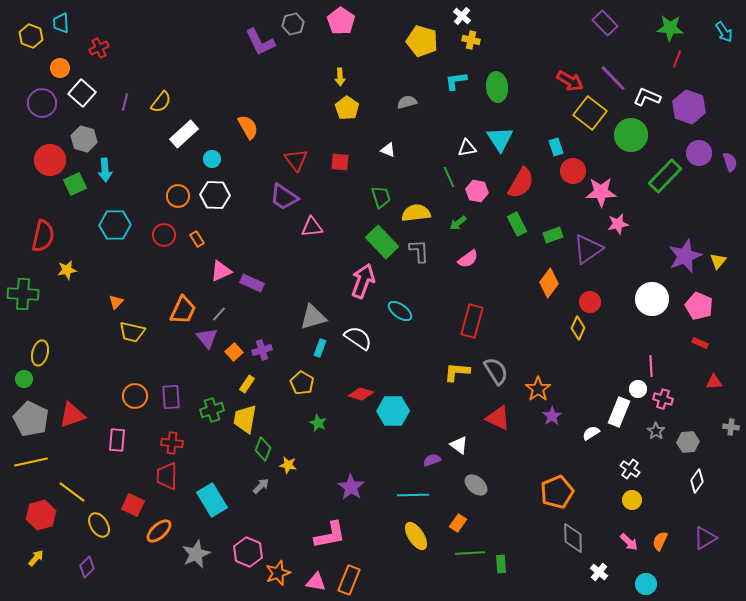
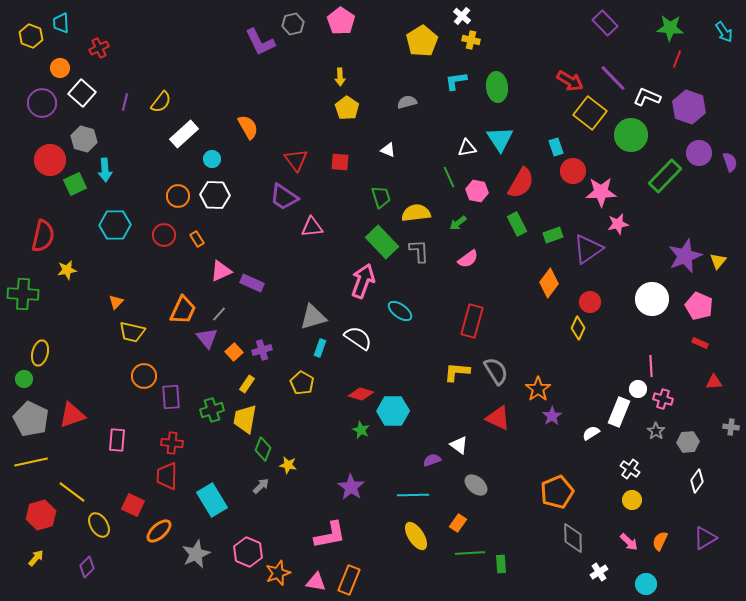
yellow pentagon at (422, 41): rotated 24 degrees clockwise
orange circle at (135, 396): moved 9 px right, 20 px up
green star at (318, 423): moved 43 px right, 7 px down
white cross at (599, 572): rotated 18 degrees clockwise
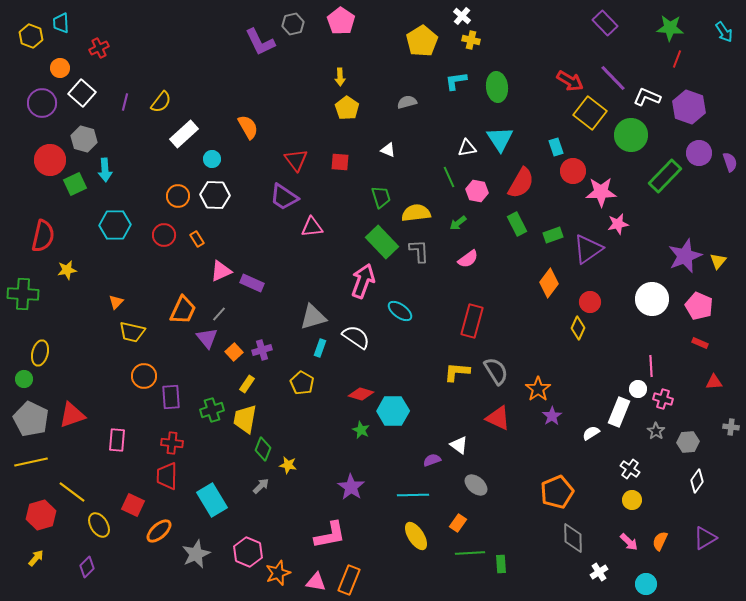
white semicircle at (358, 338): moved 2 px left, 1 px up
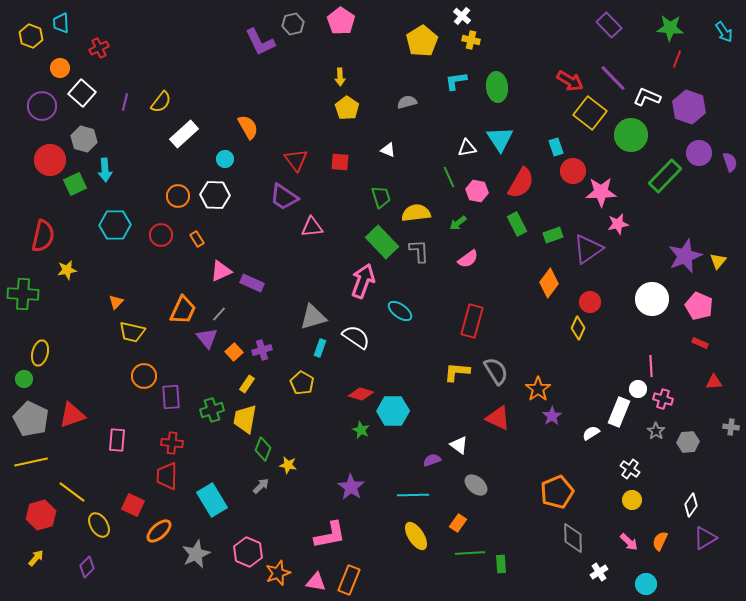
purple rectangle at (605, 23): moved 4 px right, 2 px down
purple circle at (42, 103): moved 3 px down
cyan circle at (212, 159): moved 13 px right
red circle at (164, 235): moved 3 px left
white diamond at (697, 481): moved 6 px left, 24 px down
